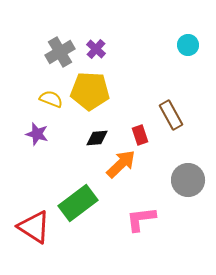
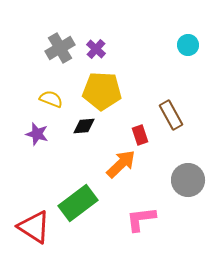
gray cross: moved 4 px up
yellow pentagon: moved 12 px right
black diamond: moved 13 px left, 12 px up
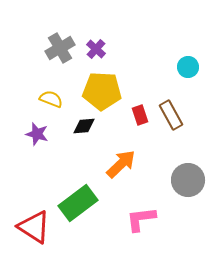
cyan circle: moved 22 px down
red rectangle: moved 20 px up
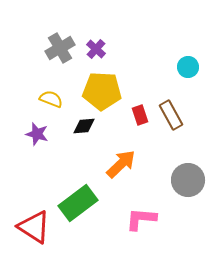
pink L-shape: rotated 12 degrees clockwise
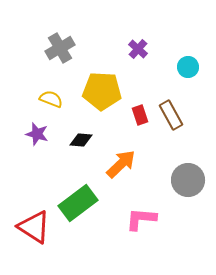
purple cross: moved 42 px right
black diamond: moved 3 px left, 14 px down; rotated 10 degrees clockwise
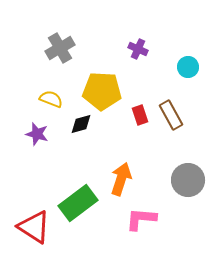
purple cross: rotated 18 degrees counterclockwise
black diamond: moved 16 px up; rotated 20 degrees counterclockwise
orange arrow: moved 15 px down; rotated 28 degrees counterclockwise
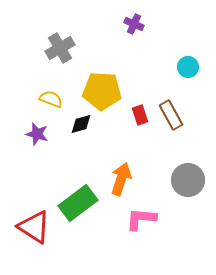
purple cross: moved 4 px left, 25 px up
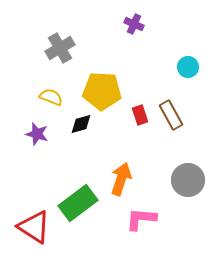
yellow semicircle: moved 2 px up
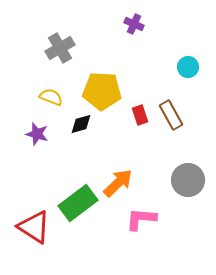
orange arrow: moved 3 px left, 4 px down; rotated 28 degrees clockwise
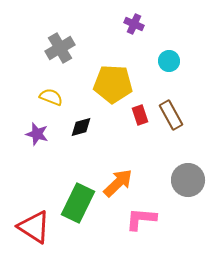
cyan circle: moved 19 px left, 6 px up
yellow pentagon: moved 11 px right, 7 px up
black diamond: moved 3 px down
green rectangle: rotated 27 degrees counterclockwise
